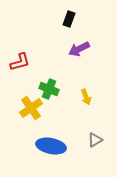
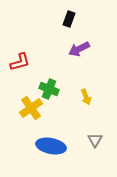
gray triangle: rotated 28 degrees counterclockwise
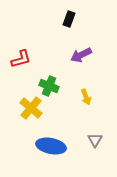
purple arrow: moved 2 px right, 6 px down
red L-shape: moved 1 px right, 3 px up
green cross: moved 3 px up
yellow cross: rotated 15 degrees counterclockwise
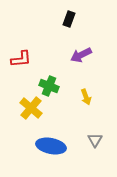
red L-shape: rotated 10 degrees clockwise
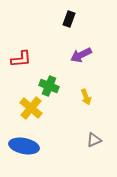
gray triangle: moved 1 px left; rotated 35 degrees clockwise
blue ellipse: moved 27 px left
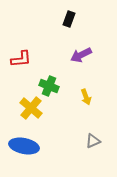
gray triangle: moved 1 px left, 1 px down
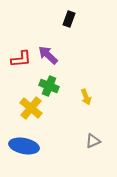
purple arrow: moved 33 px left; rotated 70 degrees clockwise
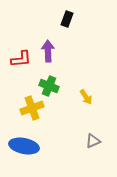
black rectangle: moved 2 px left
purple arrow: moved 4 px up; rotated 45 degrees clockwise
yellow arrow: rotated 14 degrees counterclockwise
yellow cross: moved 1 px right; rotated 30 degrees clockwise
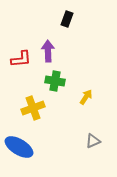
green cross: moved 6 px right, 5 px up; rotated 12 degrees counterclockwise
yellow arrow: rotated 112 degrees counterclockwise
yellow cross: moved 1 px right
blue ellipse: moved 5 px left, 1 px down; rotated 20 degrees clockwise
